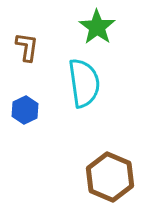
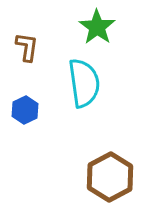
brown hexagon: rotated 9 degrees clockwise
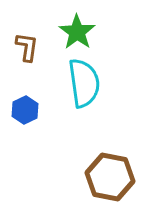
green star: moved 20 px left, 5 px down
brown hexagon: rotated 21 degrees counterclockwise
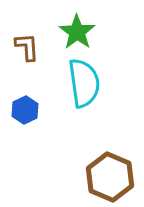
brown L-shape: rotated 12 degrees counterclockwise
brown hexagon: rotated 12 degrees clockwise
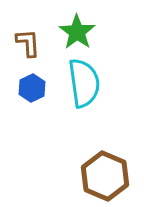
brown L-shape: moved 1 px right, 4 px up
blue hexagon: moved 7 px right, 22 px up
brown hexagon: moved 5 px left, 1 px up
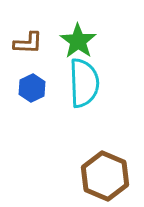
green star: moved 1 px right, 9 px down
brown L-shape: rotated 96 degrees clockwise
cyan semicircle: rotated 6 degrees clockwise
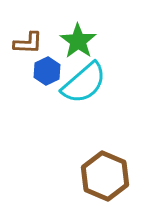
cyan semicircle: rotated 51 degrees clockwise
blue hexagon: moved 15 px right, 17 px up
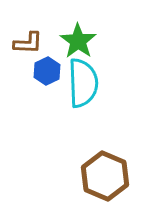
cyan semicircle: moved 1 px left; rotated 51 degrees counterclockwise
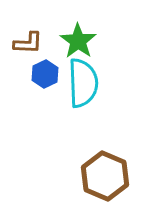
blue hexagon: moved 2 px left, 3 px down
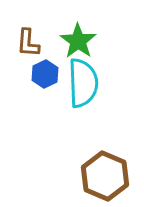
brown L-shape: rotated 92 degrees clockwise
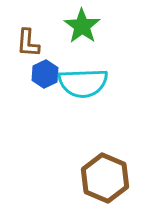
green star: moved 4 px right, 15 px up
cyan semicircle: rotated 90 degrees clockwise
brown hexagon: moved 2 px down
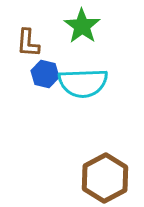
blue hexagon: rotated 20 degrees counterclockwise
brown hexagon: rotated 9 degrees clockwise
